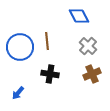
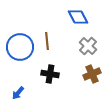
blue diamond: moved 1 px left, 1 px down
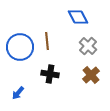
brown cross: moved 1 px left, 1 px down; rotated 18 degrees counterclockwise
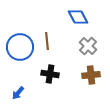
brown cross: rotated 36 degrees clockwise
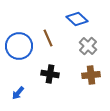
blue diamond: moved 1 px left, 2 px down; rotated 20 degrees counterclockwise
brown line: moved 1 px right, 3 px up; rotated 18 degrees counterclockwise
blue circle: moved 1 px left, 1 px up
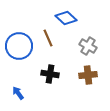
blue diamond: moved 11 px left, 1 px up
gray cross: rotated 12 degrees counterclockwise
brown cross: moved 3 px left
blue arrow: rotated 104 degrees clockwise
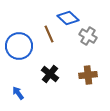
blue diamond: moved 2 px right
brown line: moved 1 px right, 4 px up
gray cross: moved 10 px up
black cross: rotated 30 degrees clockwise
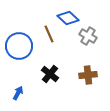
blue arrow: rotated 64 degrees clockwise
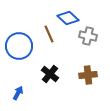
gray cross: rotated 18 degrees counterclockwise
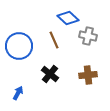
brown line: moved 5 px right, 6 px down
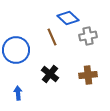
gray cross: rotated 24 degrees counterclockwise
brown line: moved 2 px left, 3 px up
blue circle: moved 3 px left, 4 px down
blue arrow: rotated 32 degrees counterclockwise
